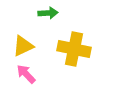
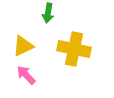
green arrow: rotated 102 degrees clockwise
pink arrow: moved 1 px down
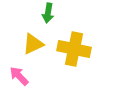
yellow triangle: moved 10 px right, 2 px up
pink arrow: moved 7 px left, 1 px down
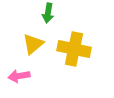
yellow triangle: rotated 15 degrees counterclockwise
pink arrow: rotated 55 degrees counterclockwise
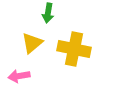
yellow triangle: moved 1 px left, 1 px up
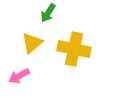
green arrow: rotated 24 degrees clockwise
pink arrow: rotated 20 degrees counterclockwise
